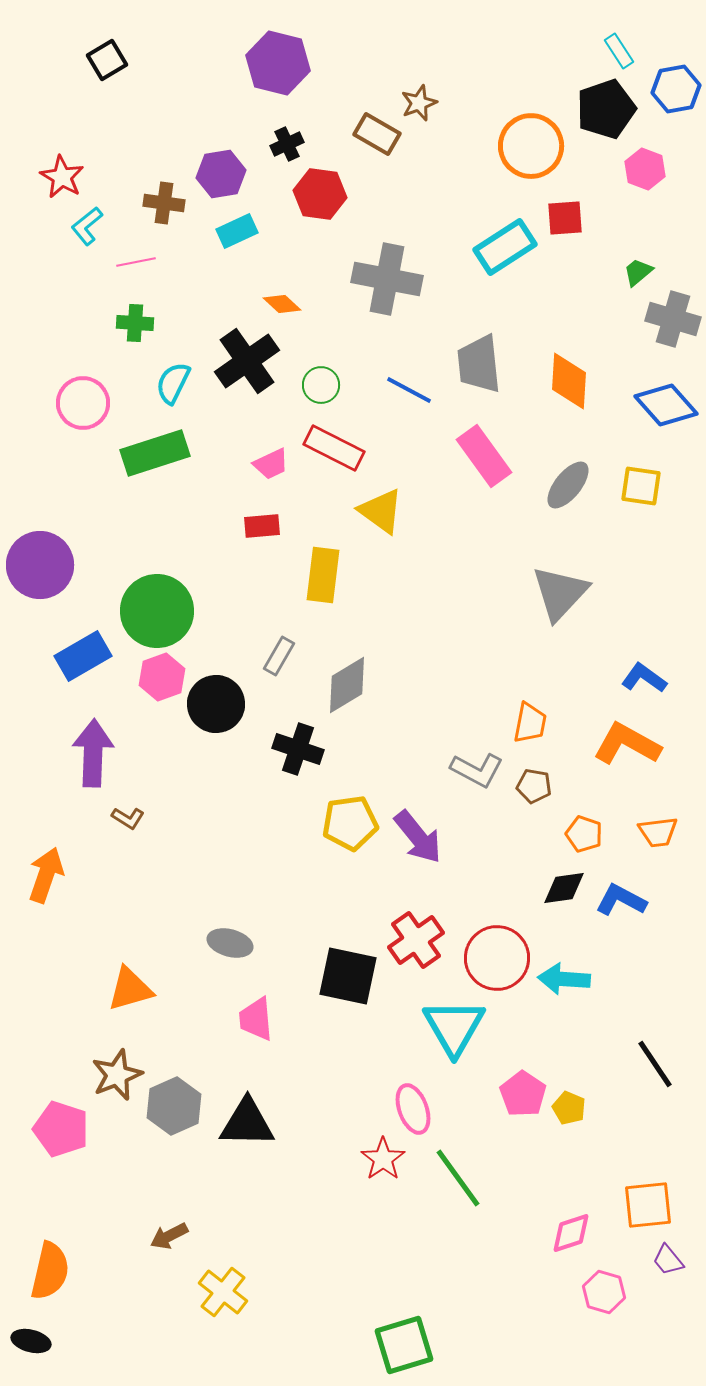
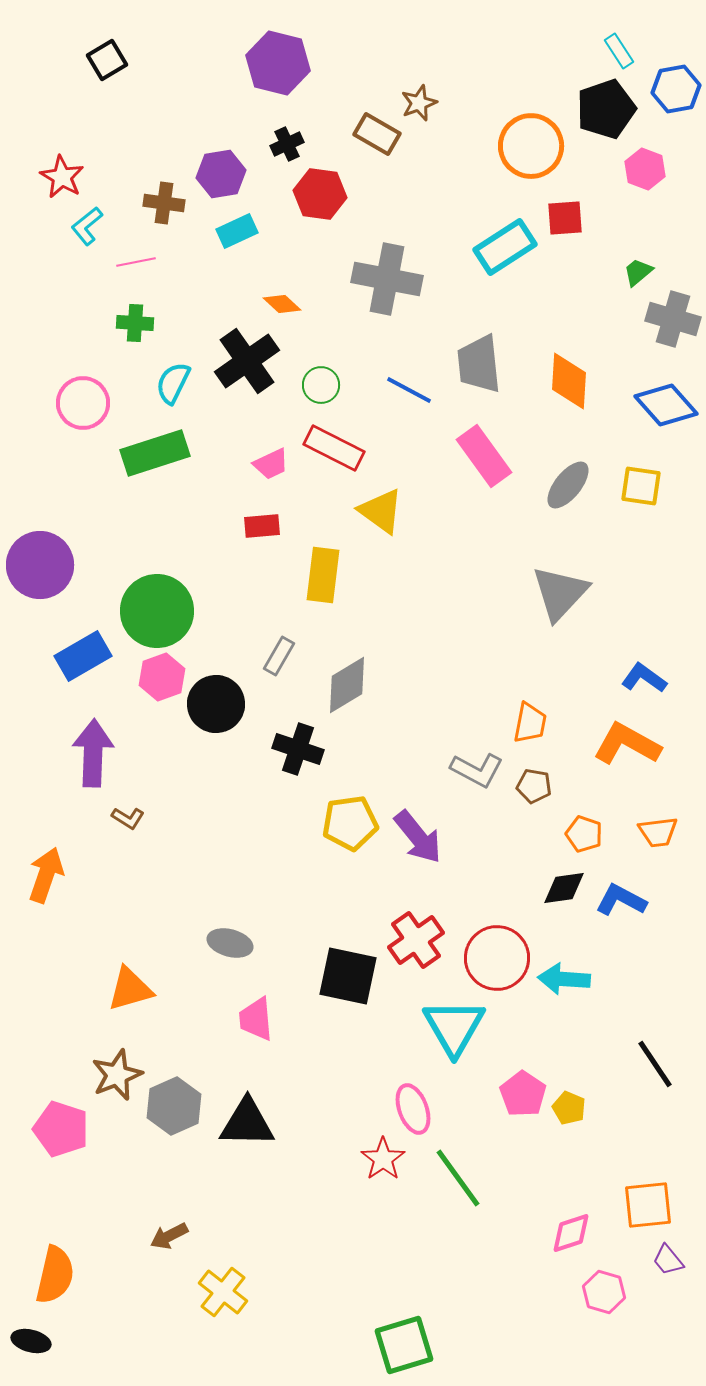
orange semicircle at (50, 1271): moved 5 px right, 4 px down
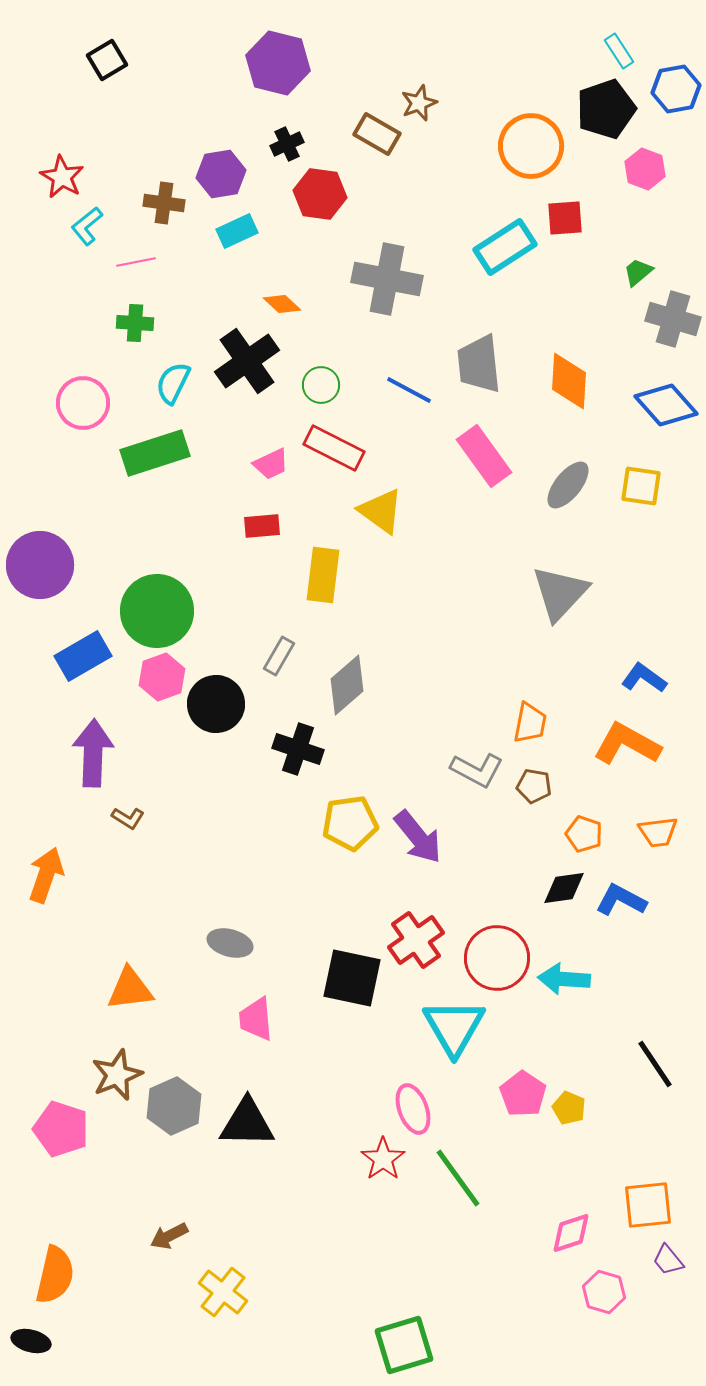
gray diamond at (347, 685): rotated 10 degrees counterclockwise
black square at (348, 976): moved 4 px right, 2 px down
orange triangle at (130, 989): rotated 9 degrees clockwise
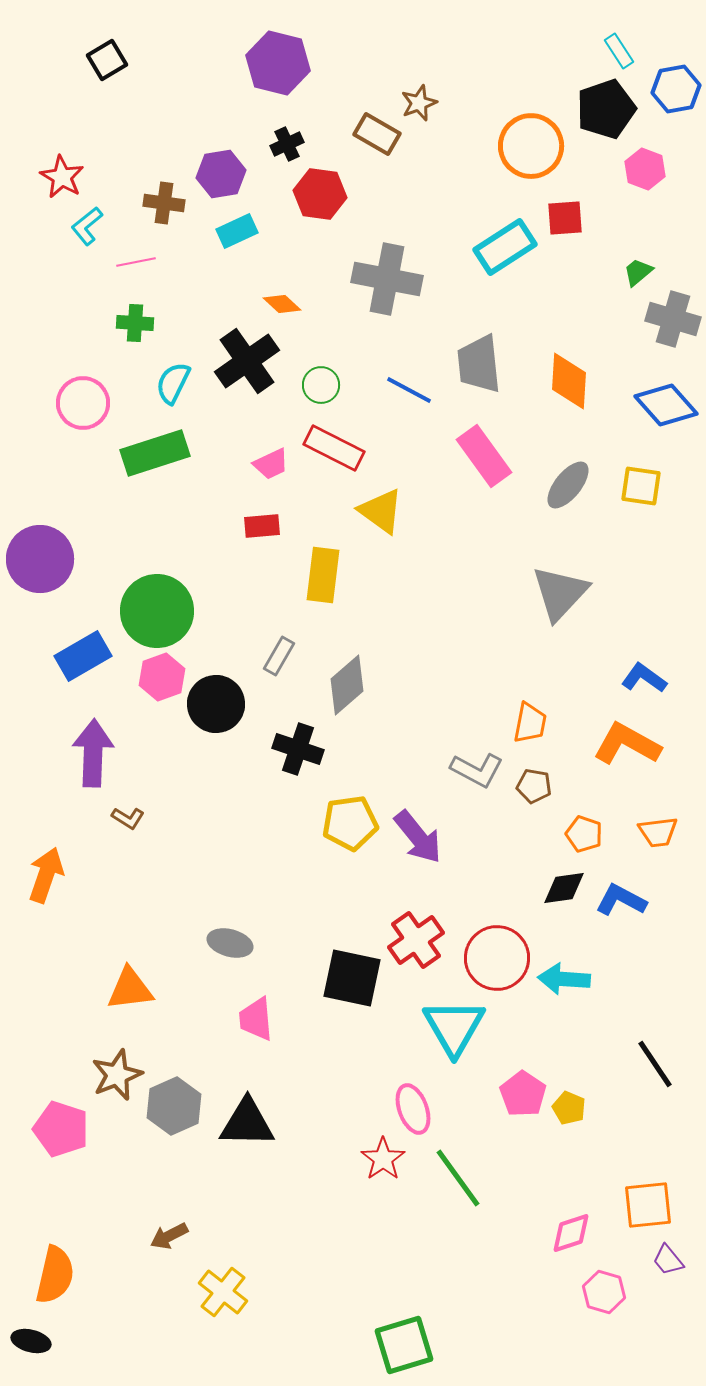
purple circle at (40, 565): moved 6 px up
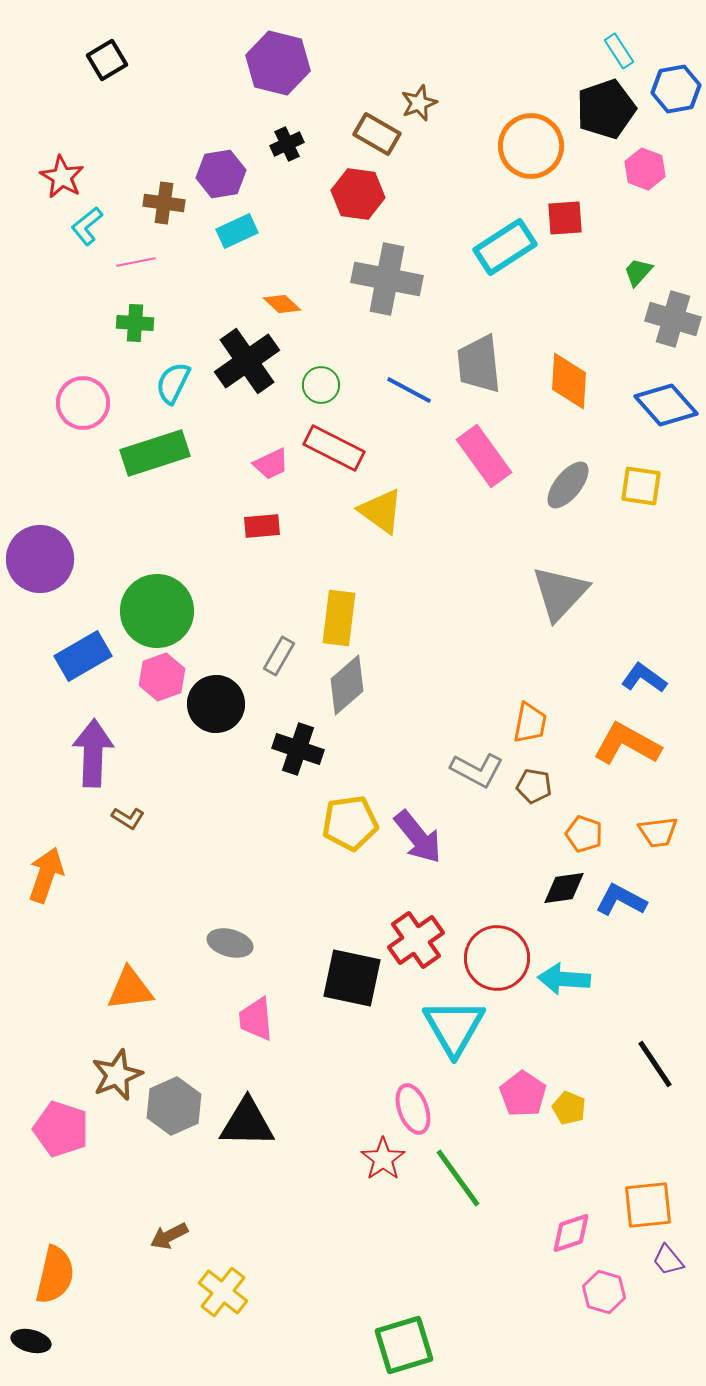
red hexagon at (320, 194): moved 38 px right
green trapezoid at (638, 272): rotated 8 degrees counterclockwise
yellow rectangle at (323, 575): moved 16 px right, 43 px down
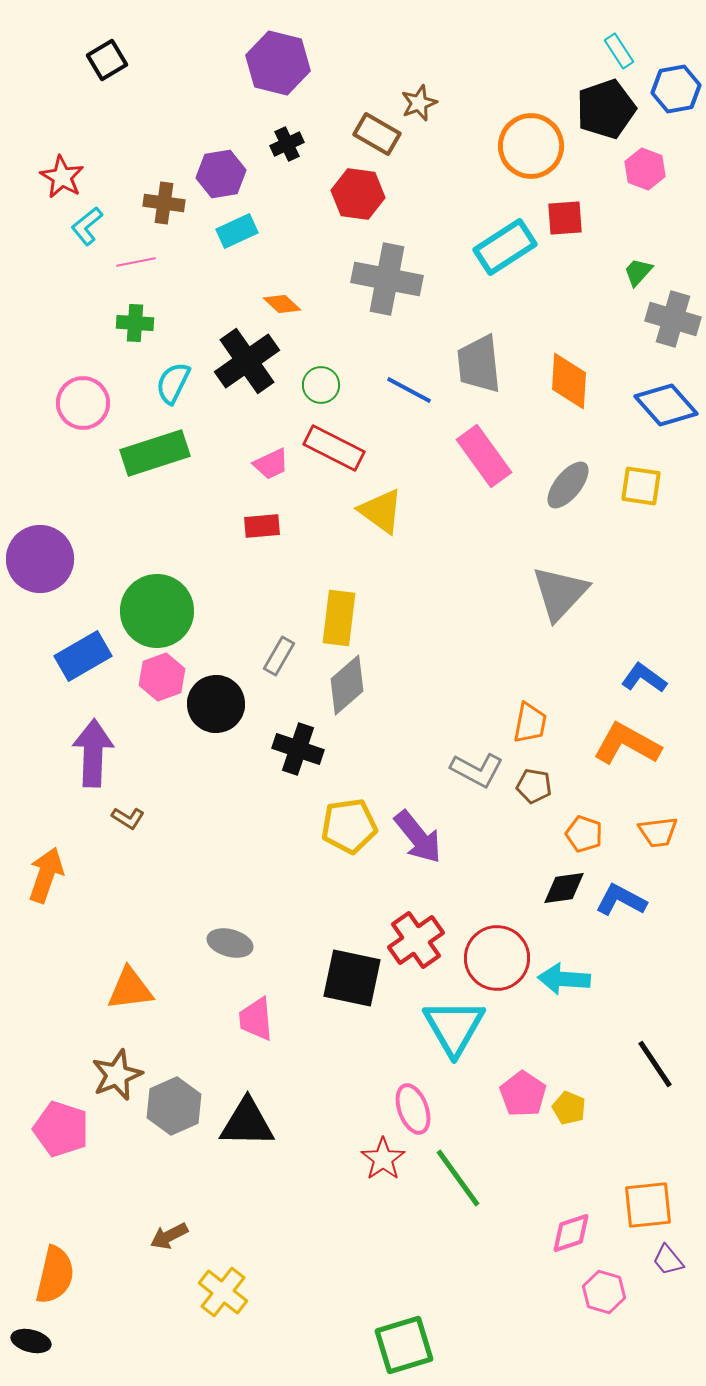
yellow pentagon at (350, 823): moved 1 px left, 3 px down
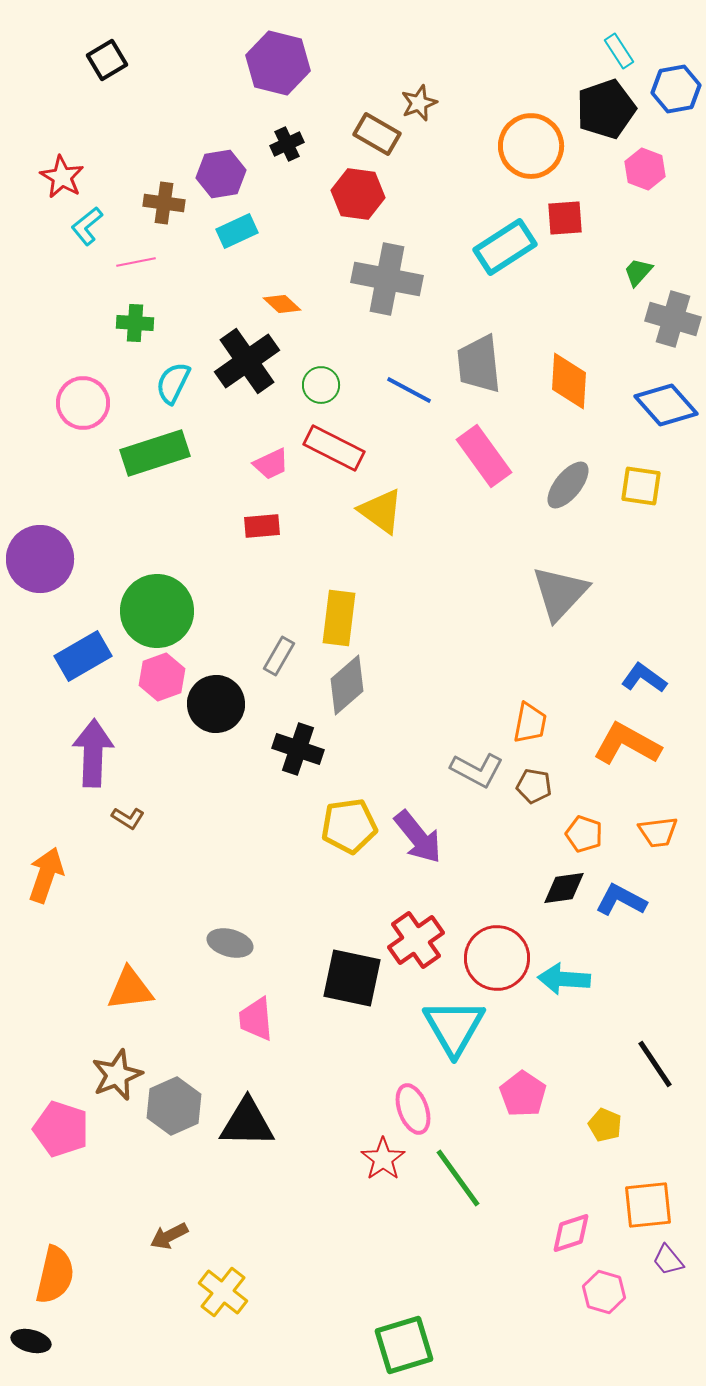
yellow pentagon at (569, 1108): moved 36 px right, 17 px down
